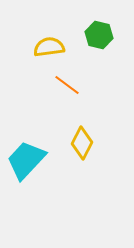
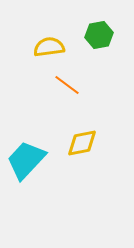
green hexagon: rotated 24 degrees counterclockwise
yellow diamond: rotated 52 degrees clockwise
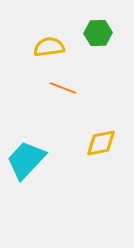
green hexagon: moved 1 px left, 2 px up; rotated 8 degrees clockwise
orange line: moved 4 px left, 3 px down; rotated 16 degrees counterclockwise
yellow diamond: moved 19 px right
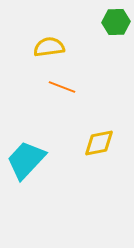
green hexagon: moved 18 px right, 11 px up
orange line: moved 1 px left, 1 px up
yellow diamond: moved 2 px left
